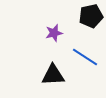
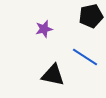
purple star: moved 10 px left, 4 px up
black triangle: rotated 15 degrees clockwise
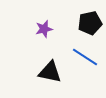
black pentagon: moved 1 px left, 7 px down
black triangle: moved 3 px left, 3 px up
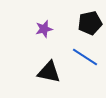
black triangle: moved 1 px left
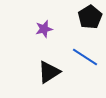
black pentagon: moved 6 px up; rotated 20 degrees counterclockwise
black triangle: rotated 45 degrees counterclockwise
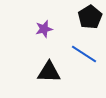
blue line: moved 1 px left, 3 px up
black triangle: rotated 35 degrees clockwise
